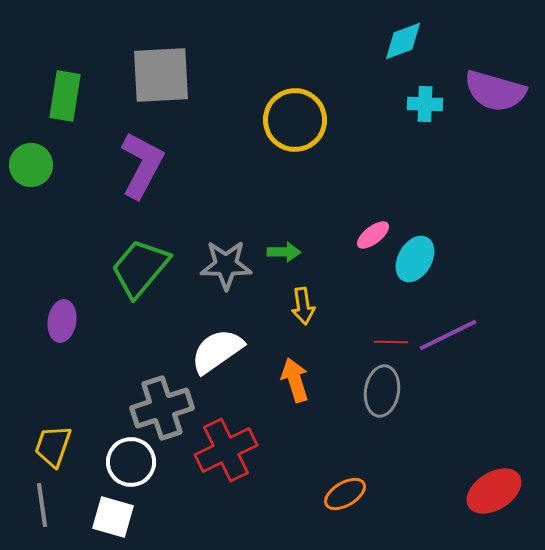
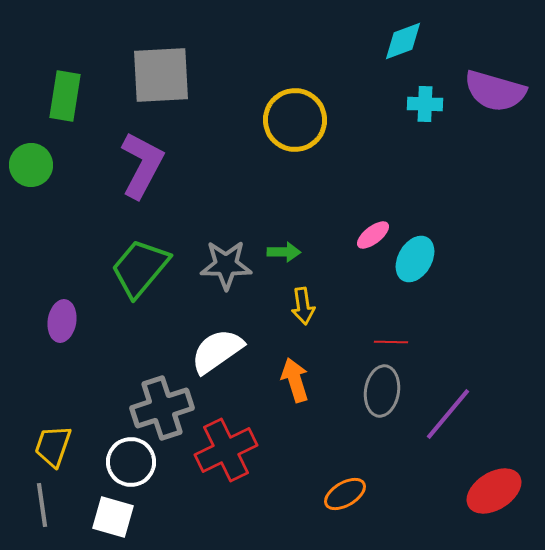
purple line: moved 79 px down; rotated 24 degrees counterclockwise
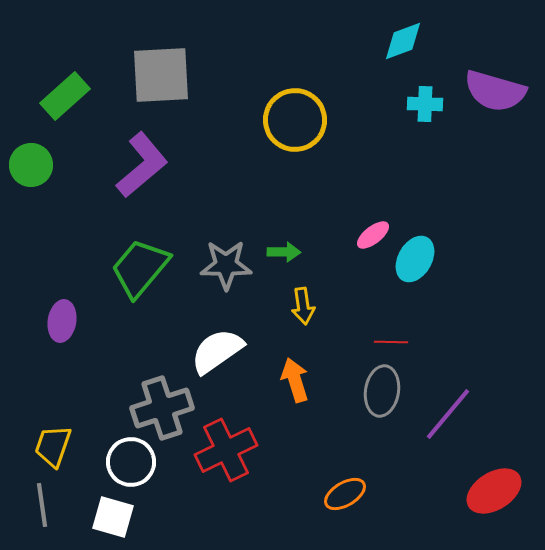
green rectangle: rotated 39 degrees clockwise
purple L-shape: rotated 22 degrees clockwise
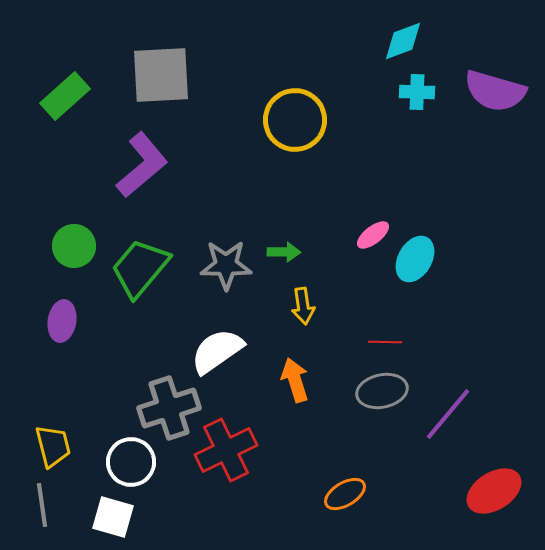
cyan cross: moved 8 px left, 12 px up
green circle: moved 43 px right, 81 px down
red line: moved 6 px left
gray ellipse: rotated 69 degrees clockwise
gray cross: moved 7 px right
yellow trapezoid: rotated 147 degrees clockwise
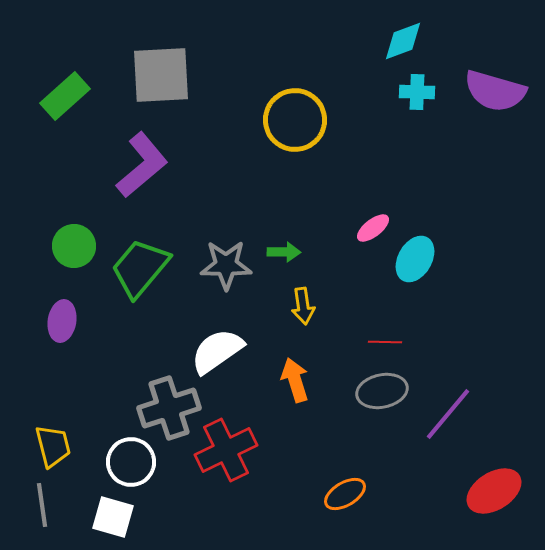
pink ellipse: moved 7 px up
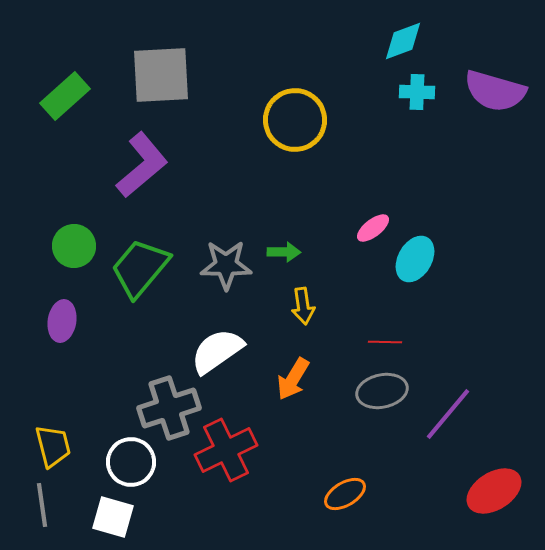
orange arrow: moved 2 px left, 1 px up; rotated 132 degrees counterclockwise
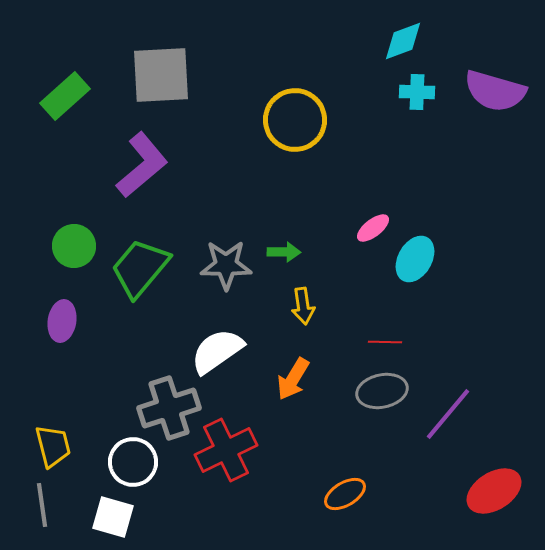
white circle: moved 2 px right
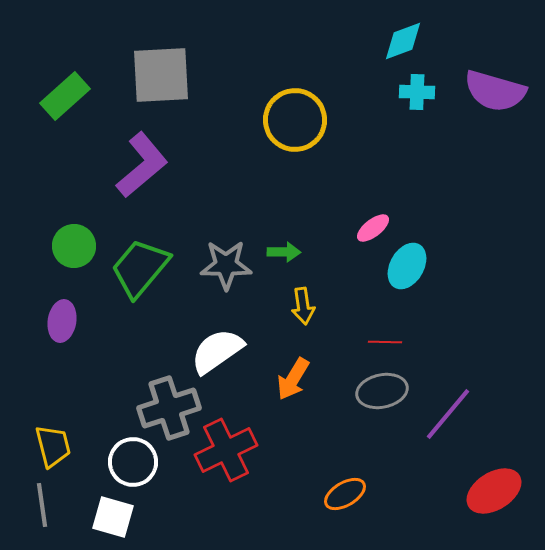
cyan ellipse: moved 8 px left, 7 px down
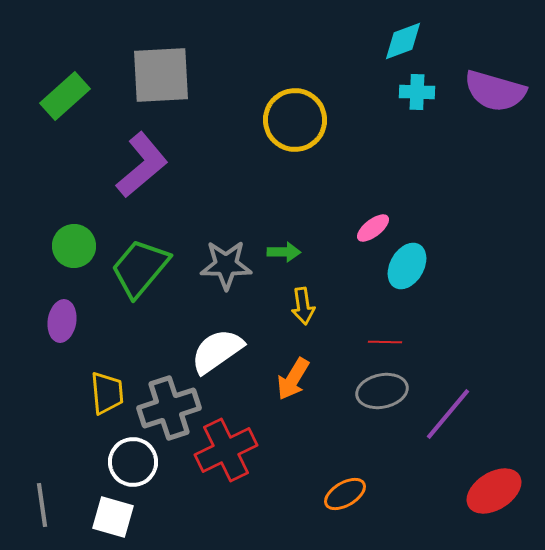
yellow trapezoid: moved 54 px right, 53 px up; rotated 9 degrees clockwise
